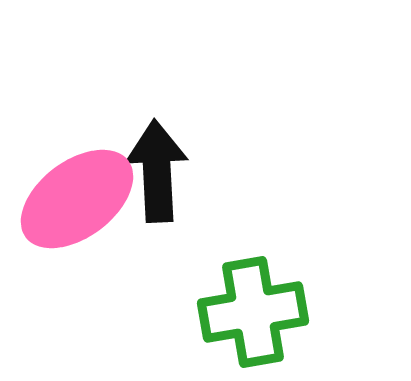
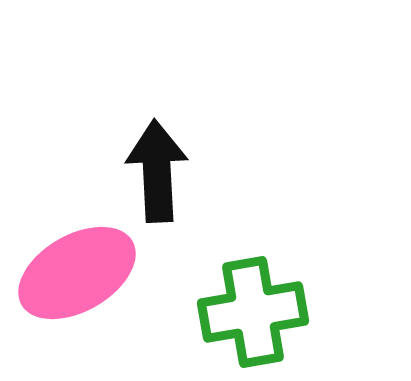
pink ellipse: moved 74 px down; rotated 7 degrees clockwise
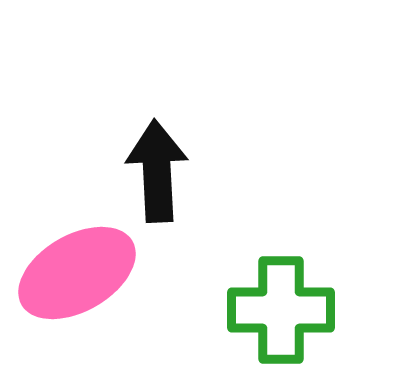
green cross: moved 28 px right, 2 px up; rotated 10 degrees clockwise
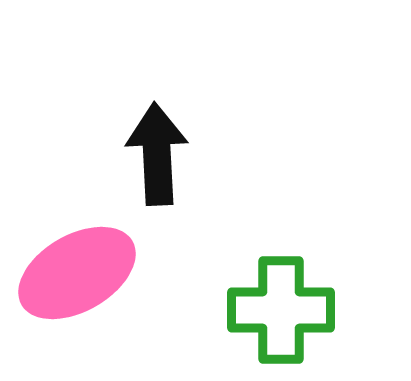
black arrow: moved 17 px up
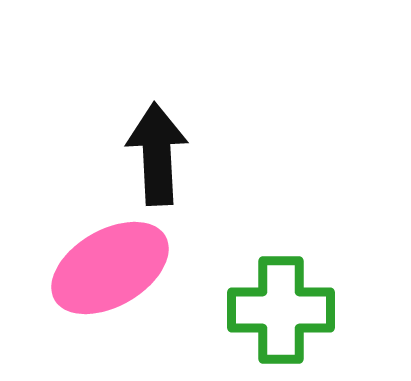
pink ellipse: moved 33 px right, 5 px up
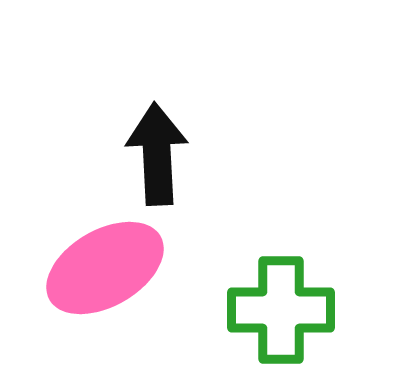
pink ellipse: moved 5 px left
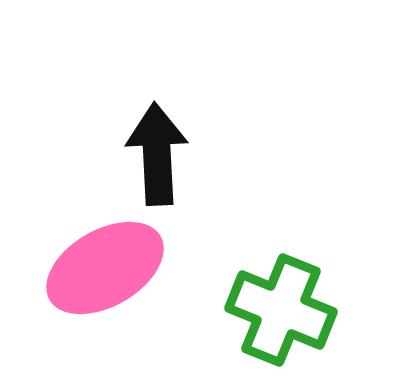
green cross: rotated 22 degrees clockwise
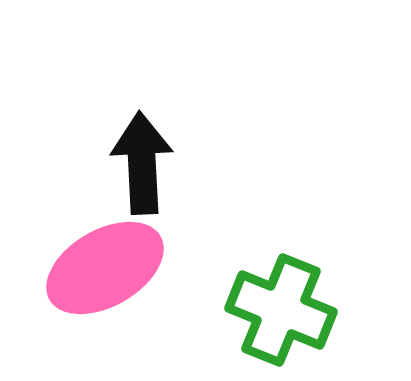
black arrow: moved 15 px left, 9 px down
